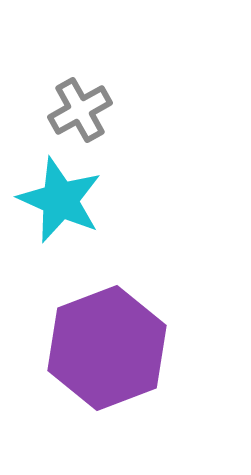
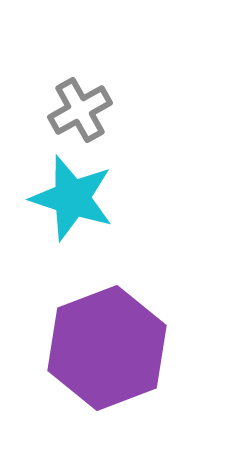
cyan star: moved 12 px right, 2 px up; rotated 6 degrees counterclockwise
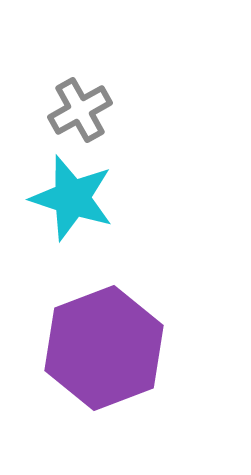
purple hexagon: moved 3 px left
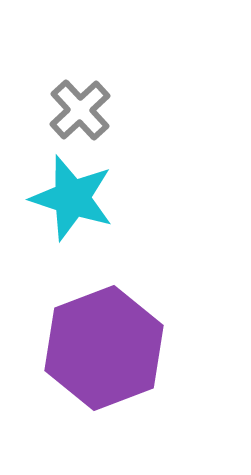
gray cross: rotated 14 degrees counterclockwise
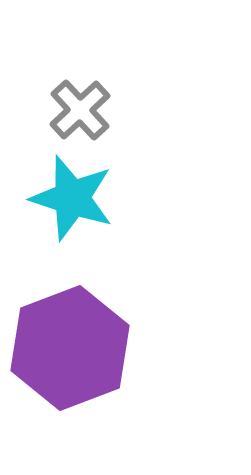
purple hexagon: moved 34 px left
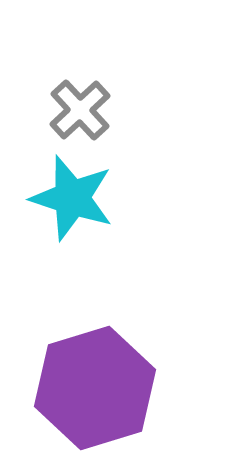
purple hexagon: moved 25 px right, 40 px down; rotated 4 degrees clockwise
